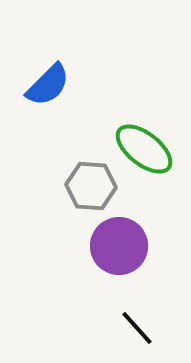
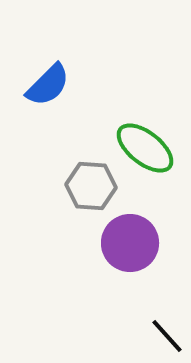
green ellipse: moved 1 px right, 1 px up
purple circle: moved 11 px right, 3 px up
black line: moved 30 px right, 8 px down
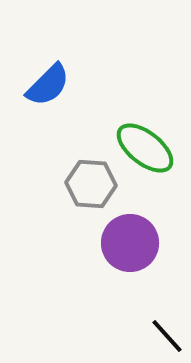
gray hexagon: moved 2 px up
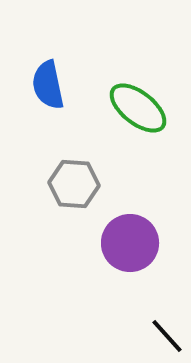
blue semicircle: rotated 123 degrees clockwise
green ellipse: moved 7 px left, 40 px up
gray hexagon: moved 17 px left
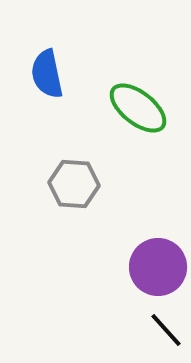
blue semicircle: moved 1 px left, 11 px up
purple circle: moved 28 px right, 24 px down
black line: moved 1 px left, 6 px up
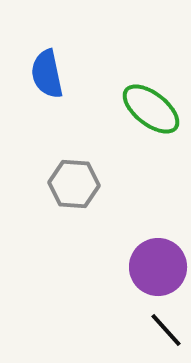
green ellipse: moved 13 px right, 1 px down
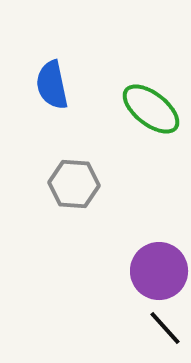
blue semicircle: moved 5 px right, 11 px down
purple circle: moved 1 px right, 4 px down
black line: moved 1 px left, 2 px up
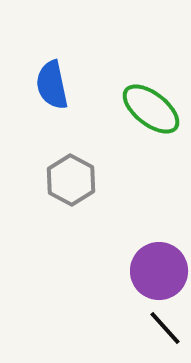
gray hexagon: moved 3 px left, 4 px up; rotated 24 degrees clockwise
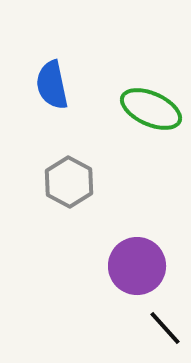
green ellipse: rotated 14 degrees counterclockwise
gray hexagon: moved 2 px left, 2 px down
purple circle: moved 22 px left, 5 px up
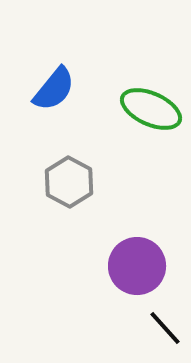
blue semicircle: moved 2 px right, 4 px down; rotated 129 degrees counterclockwise
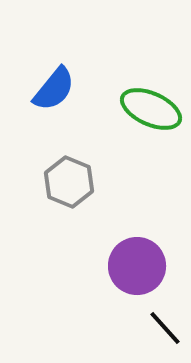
gray hexagon: rotated 6 degrees counterclockwise
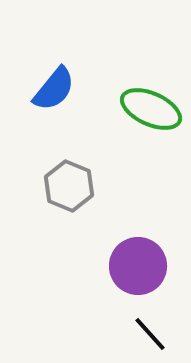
gray hexagon: moved 4 px down
purple circle: moved 1 px right
black line: moved 15 px left, 6 px down
